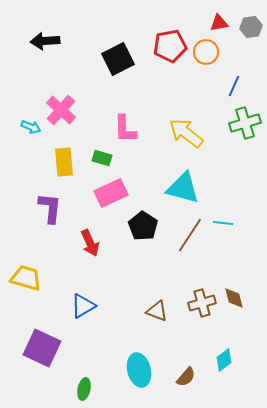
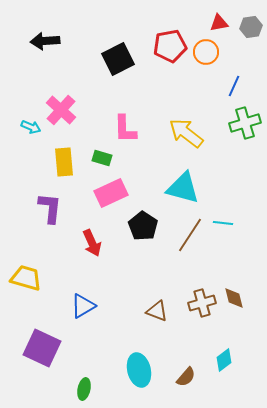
red arrow: moved 2 px right
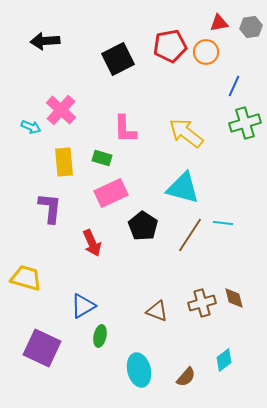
green ellipse: moved 16 px right, 53 px up
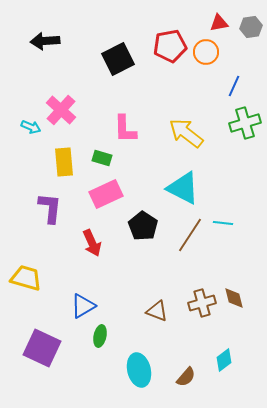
cyan triangle: rotated 12 degrees clockwise
pink rectangle: moved 5 px left, 1 px down
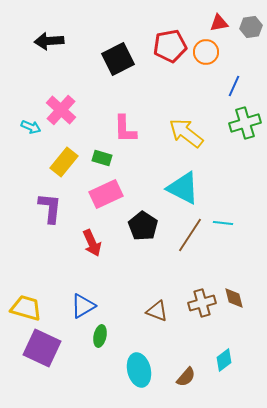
black arrow: moved 4 px right
yellow rectangle: rotated 44 degrees clockwise
yellow trapezoid: moved 30 px down
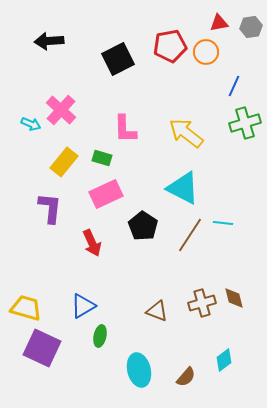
cyan arrow: moved 3 px up
